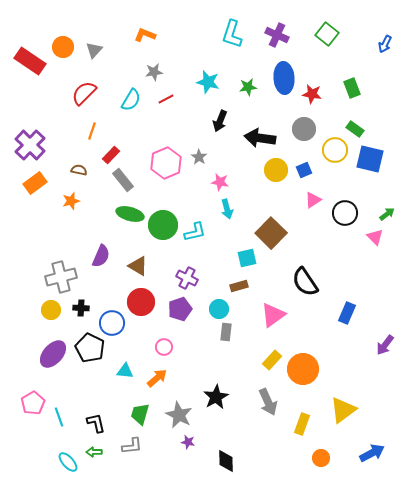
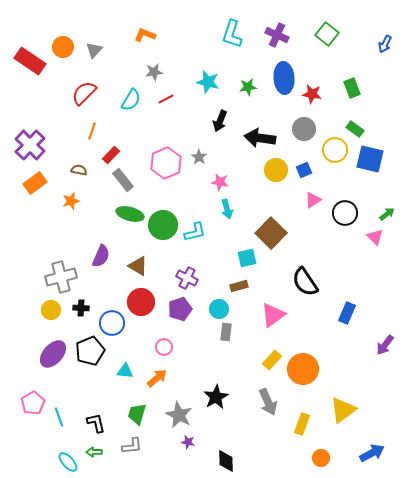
black pentagon at (90, 348): moved 3 px down; rotated 24 degrees clockwise
green trapezoid at (140, 414): moved 3 px left
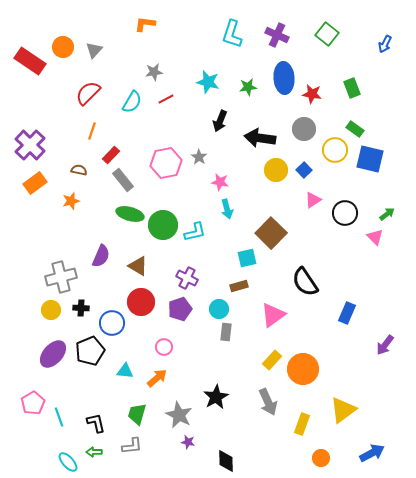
orange L-shape at (145, 35): moved 11 px up; rotated 15 degrees counterclockwise
red semicircle at (84, 93): moved 4 px right
cyan semicircle at (131, 100): moved 1 px right, 2 px down
pink hexagon at (166, 163): rotated 12 degrees clockwise
blue square at (304, 170): rotated 21 degrees counterclockwise
